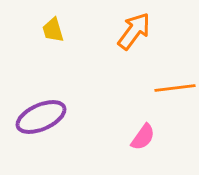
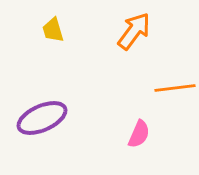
purple ellipse: moved 1 px right, 1 px down
pink semicircle: moved 4 px left, 3 px up; rotated 12 degrees counterclockwise
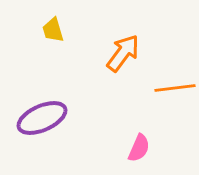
orange arrow: moved 11 px left, 22 px down
pink semicircle: moved 14 px down
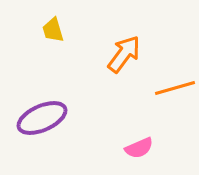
orange arrow: moved 1 px right, 1 px down
orange line: rotated 9 degrees counterclockwise
pink semicircle: rotated 44 degrees clockwise
